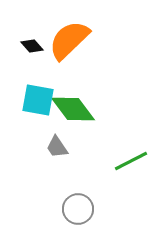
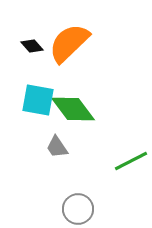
orange semicircle: moved 3 px down
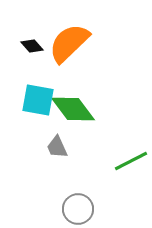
gray trapezoid: rotated 10 degrees clockwise
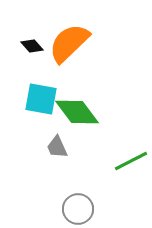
cyan square: moved 3 px right, 1 px up
green diamond: moved 4 px right, 3 px down
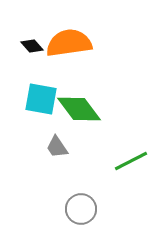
orange semicircle: rotated 36 degrees clockwise
green diamond: moved 2 px right, 3 px up
gray trapezoid: rotated 10 degrees counterclockwise
gray circle: moved 3 px right
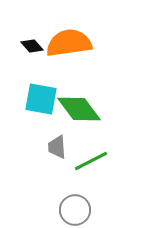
gray trapezoid: rotated 30 degrees clockwise
green line: moved 40 px left
gray circle: moved 6 px left, 1 px down
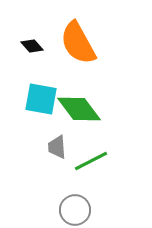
orange semicircle: moved 9 px right; rotated 111 degrees counterclockwise
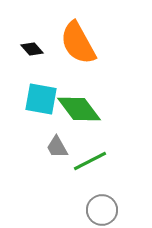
black diamond: moved 3 px down
gray trapezoid: rotated 25 degrees counterclockwise
green line: moved 1 px left
gray circle: moved 27 px right
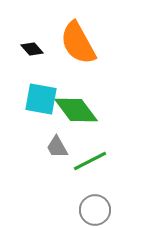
green diamond: moved 3 px left, 1 px down
gray circle: moved 7 px left
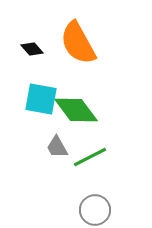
green line: moved 4 px up
